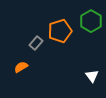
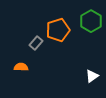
orange pentagon: moved 2 px left, 1 px up
orange semicircle: rotated 32 degrees clockwise
white triangle: rotated 32 degrees clockwise
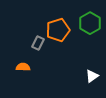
green hexagon: moved 1 px left, 2 px down
gray rectangle: moved 2 px right; rotated 16 degrees counterclockwise
orange semicircle: moved 2 px right
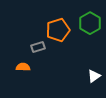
gray rectangle: moved 4 px down; rotated 48 degrees clockwise
white triangle: moved 2 px right
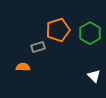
green hexagon: moved 10 px down
white triangle: rotated 40 degrees counterclockwise
